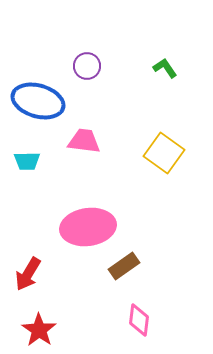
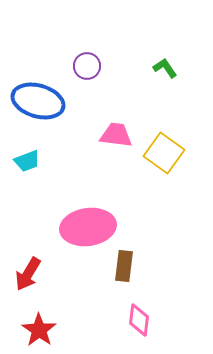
pink trapezoid: moved 32 px right, 6 px up
cyan trapezoid: rotated 20 degrees counterclockwise
brown rectangle: rotated 48 degrees counterclockwise
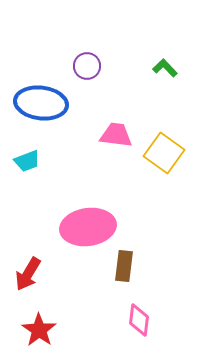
green L-shape: rotated 10 degrees counterclockwise
blue ellipse: moved 3 px right, 2 px down; rotated 9 degrees counterclockwise
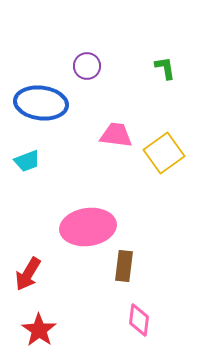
green L-shape: rotated 35 degrees clockwise
yellow square: rotated 18 degrees clockwise
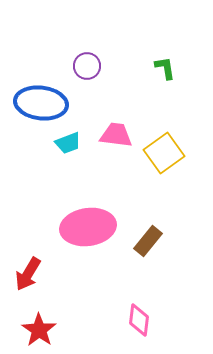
cyan trapezoid: moved 41 px right, 18 px up
brown rectangle: moved 24 px right, 25 px up; rotated 32 degrees clockwise
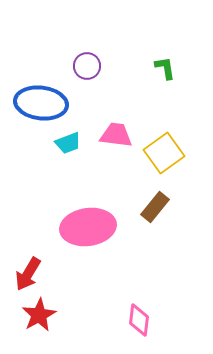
brown rectangle: moved 7 px right, 34 px up
red star: moved 15 px up; rotated 8 degrees clockwise
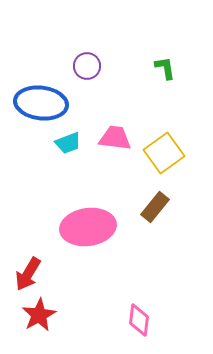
pink trapezoid: moved 1 px left, 3 px down
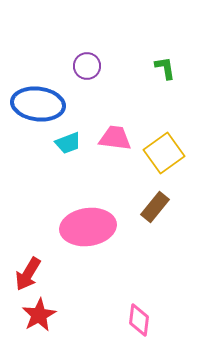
blue ellipse: moved 3 px left, 1 px down
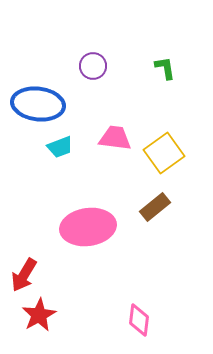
purple circle: moved 6 px right
cyan trapezoid: moved 8 px left, 4 px down
brown rectangle: rotated 12 degrees clockwise
red arrow: moved 4 px left, 1 px down
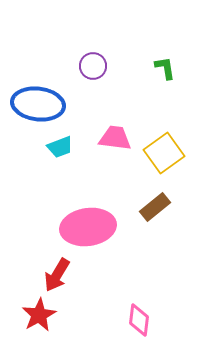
red arrow: moved 33 px right
